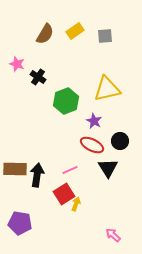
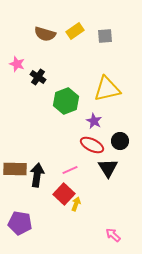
brown semicircle: rotated 75 degrees clockwise
red square: rotated 15 degrees counterclockwise
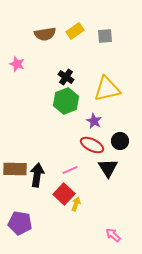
brown semicircle: rotated 25 degrees counterclockwise
black cross: moved 28 px right
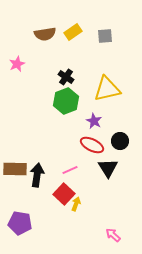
yellow rectangle: moved 2 px left, 1 px down
pink star: rotated 28 degrees clockwise
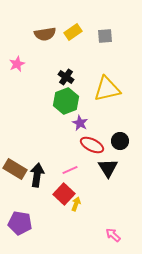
purple star: moved 14 px left, 2 px down
brown rectangle: rotated 30 degrees clockwise
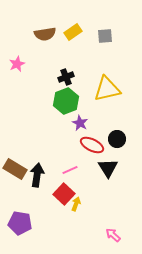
black cross: rotated 35 degrees clockwise
black circle: moved 3 px left, 2 px up
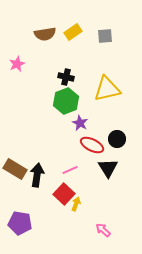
black cross: rotated 35 degrees clockwise
pink arrow: moved 10 px left, 5 px up
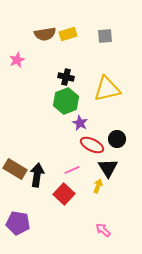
yellow rectangle: moved 5 px left, 2 px down; rotated 18 degrees clockwise
pink star: moved 4 px up
pink line: moved 2 px right
yellow arrow: moved 22 px right, 18 px up
purple pentagon: moved 2 px left
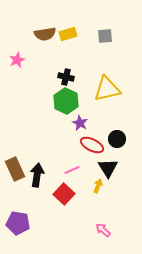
green hexagon: rotated 15 degrees counterclockwise
brown rectangle: rotated 35 degrees clockwise
